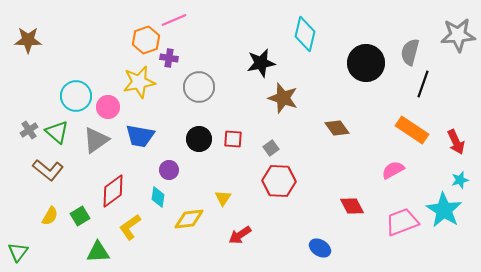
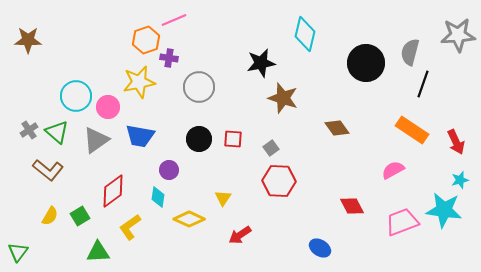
cyan star at (444, 210): rotated 24 degrees counterclockwise
yellow diamond at (189, 219): rotated 32 degrees clockwise
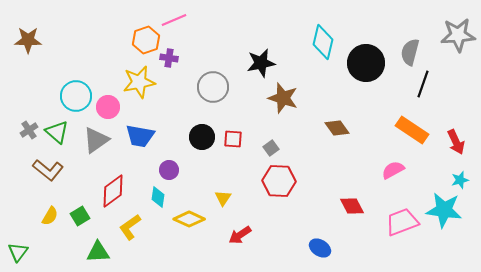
cyan diamond at (305, 34): moved 18 px right, 8 px down
gray circle at (199, 87): moved 14 px right
black circle at (199, 139): moved 3 px right, 2 px up
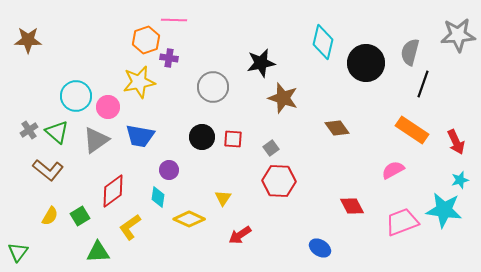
pink line at (174, 20): rotated 25 degrees clockwise
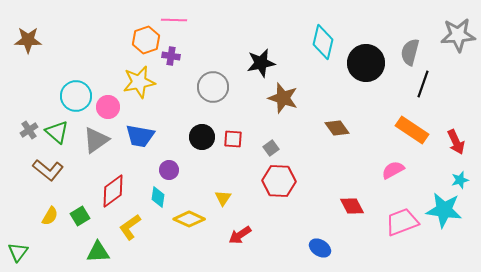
purple cross at (169, 58): moved 2 px right, 2 px up
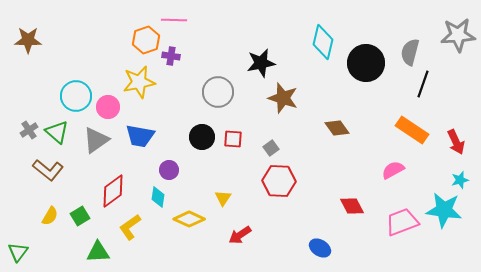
gray circle at (213, 87): moved 5 px right, 5 px down
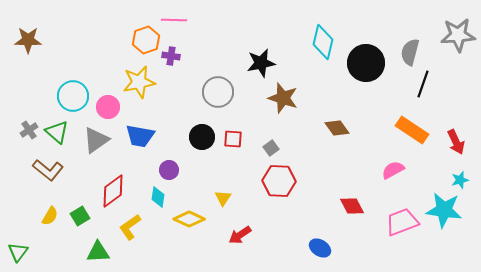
cyan circle at (76, 96): moved 3 px left
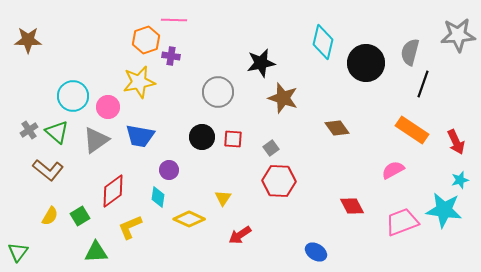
yellow L-shape at (130, 227): rotated 12 degrees clockwise
blue ellipse at (320, 248): moved 4 px left, 4 px down
green triangle at (98, 252): moved 2 px left
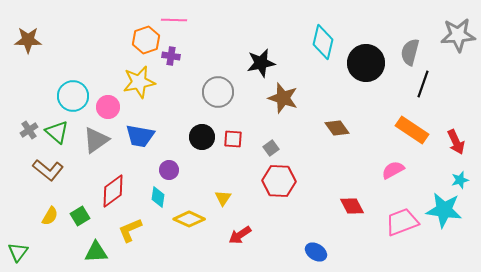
yellow L-shape at (130, 227): moved 3 px down
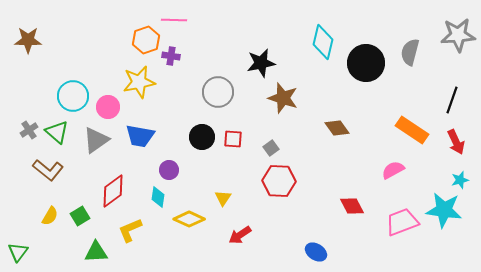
black line at (423, 84): moved 29 px right, 16 px down
